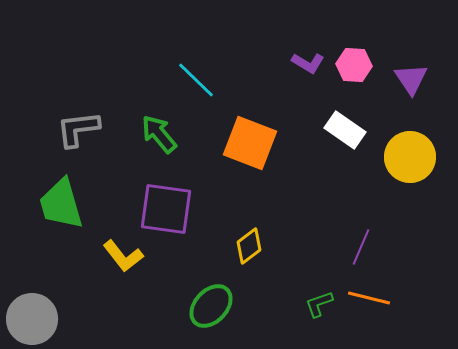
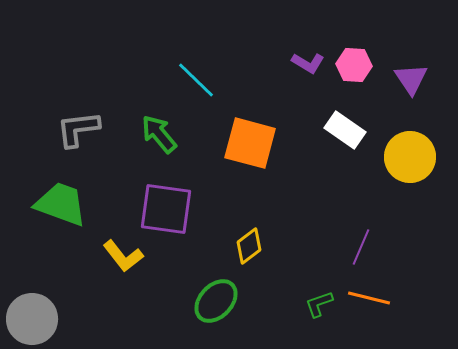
orange square: rotated 6 degrees counterclockwise
green trapezoid: rotated 126 degrees clockwise
green ellipse: moved 5 px right, 5 px up
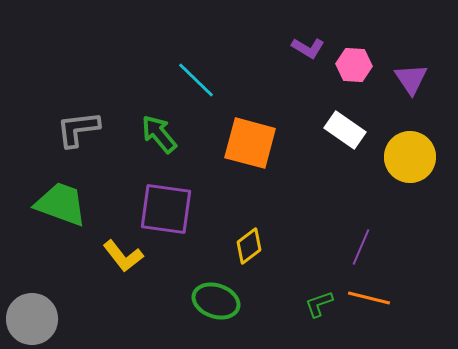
purple L-shape: moved 15 px up
green ellipse: rotated 66 degrees clockwise
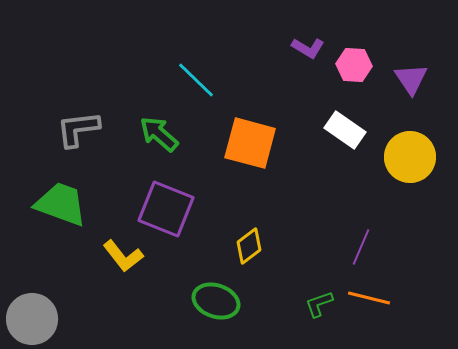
green arrow: rotated 9 degrees counterclockwise
purple square: rotated 14 degrees clockwise
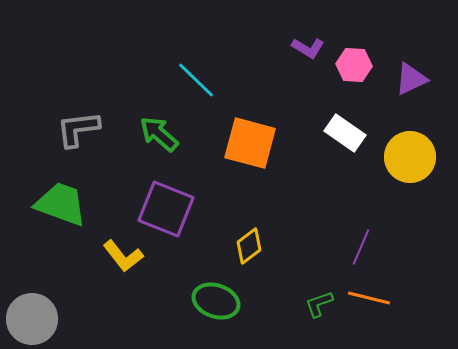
purple triangle: rotated 39 degrees clockwise
white rectangle: moved 3 px down
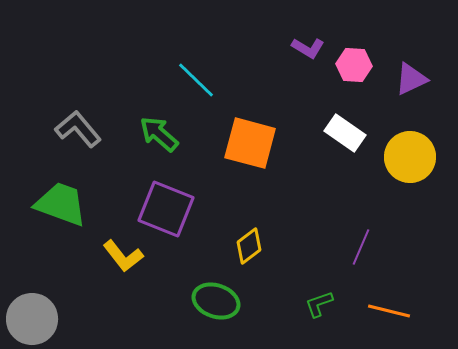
gray L-shape: rotated 57 degrees clockwise
orange line: moved 20 px right, 13 px down
